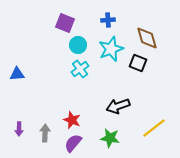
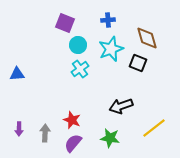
black arrow: moved 3 px right
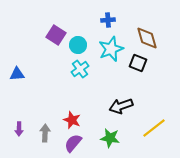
purple square: moved 9 px left, 12 px down; rotated 12 degrees clockwise
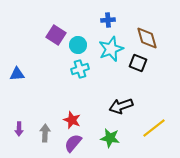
cyan cross: rotated 18 degrees clockwise
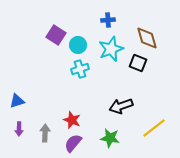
blue triangle: moved 27 px down; rotated 14 degrees counterclockwise
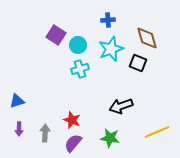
yellow line: moved 3 px right, 4 px down; rotated 15 degrees clockwise
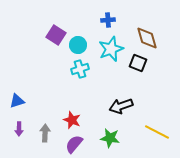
yellow line: rotated 50 degrees clockwise
purple semicircle: moved 1 px right, 1 px down
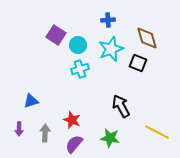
blue triangle: moved 14 px right
black arrow: rotated 80 degrees clockwise
